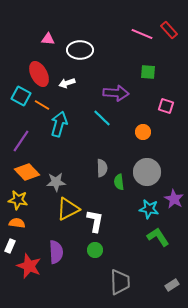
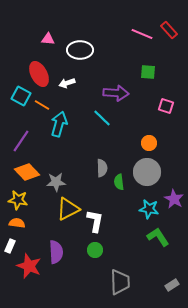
orange circle: moved 6 px right, 11 px down
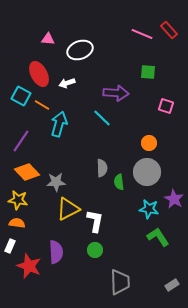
white ellipse: rotated 20 degrees counterclockwise
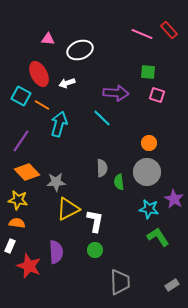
pink square: moved 9 px left, 11 px up
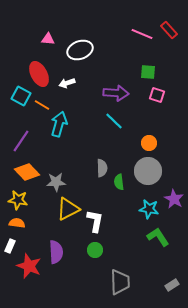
cyan line: moved 12 px right, 3 px down
gray circle: moved 1 px right, 1 px up
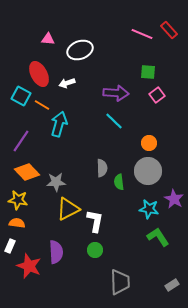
pink square: rotated 35 degrees clockwise
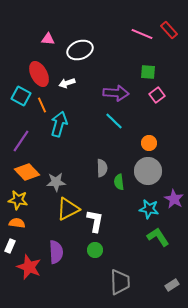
orange line: rotated 35 degrees clockwise
red star: moved 1 px down
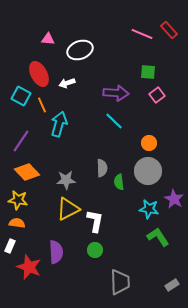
gray star: moved 10 px right, 2 px up
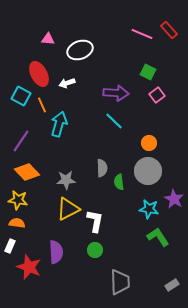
green square: rotated 21 degrees clockwise
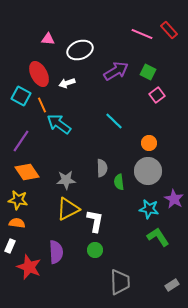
purple arrow: moved 22 px up; rotated 35 degrees counterclockwise
cyan arrow: rotated 70 degrees counterclockwise
orange diamond: rotated 10 degrees clockwise
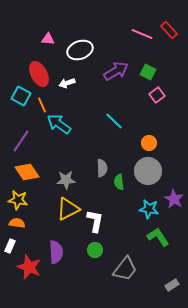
gray trapezoid: moved 5 px right, 13 px up; rotated 40 degrees clockwise
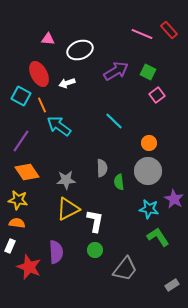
cyan arrow: moved 2 px down
